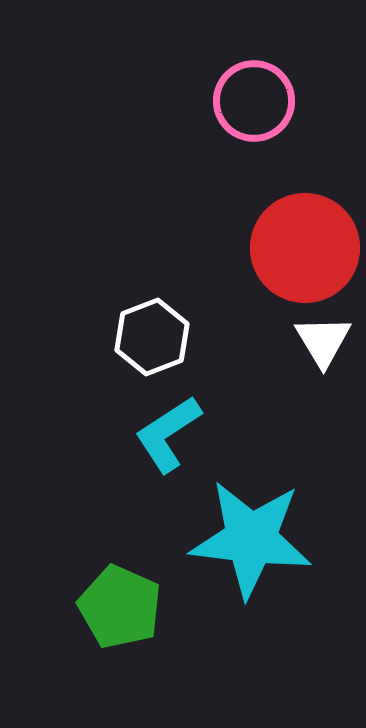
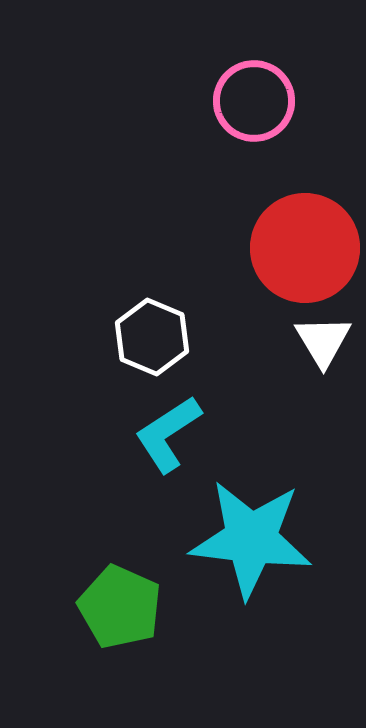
white hexagon: rotated 16 degrees counterclockwise
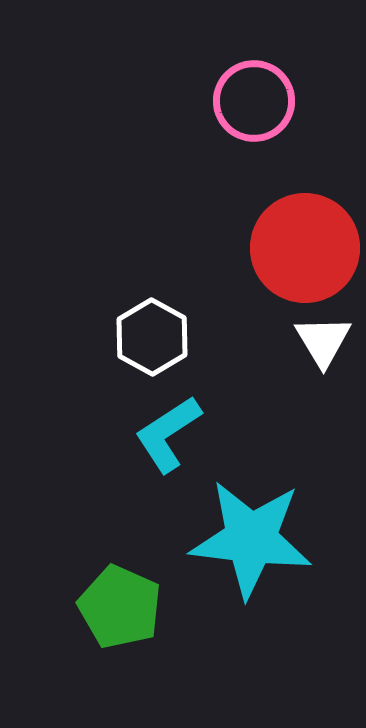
white hexagon: rotated 6 degrees clockwise
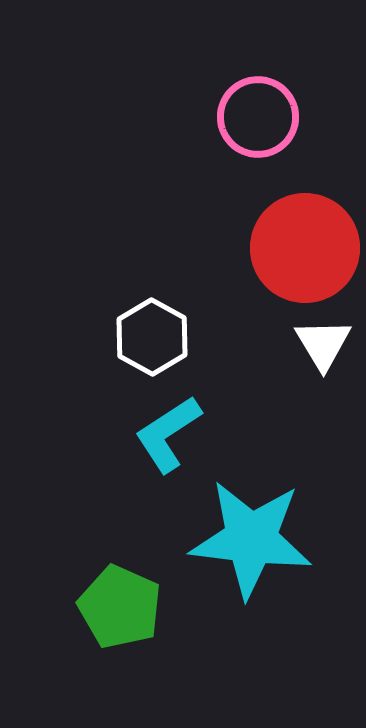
pink circle: moved 4 px right, 16 px down
white triangle: moved 3 px down
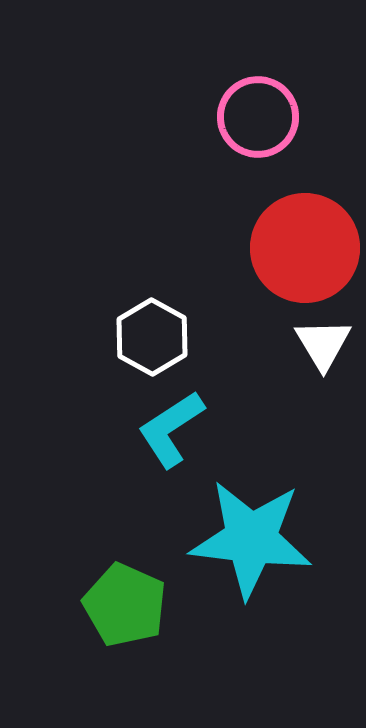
cyan L-shape: moved 3 px right, 5 px up
green pentagon: moved 5 px right, 2 px up
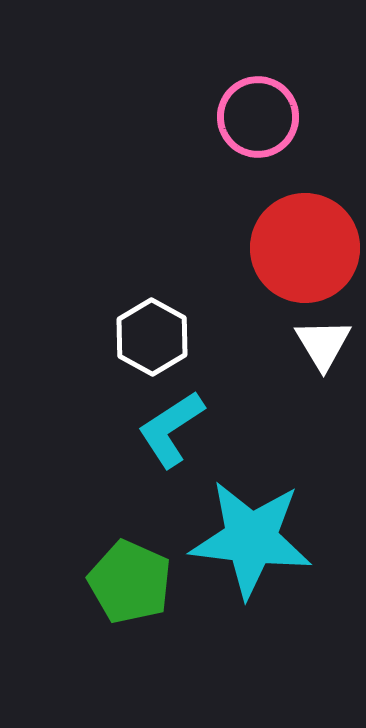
green pentagon: moved 5 px right, 23 px up
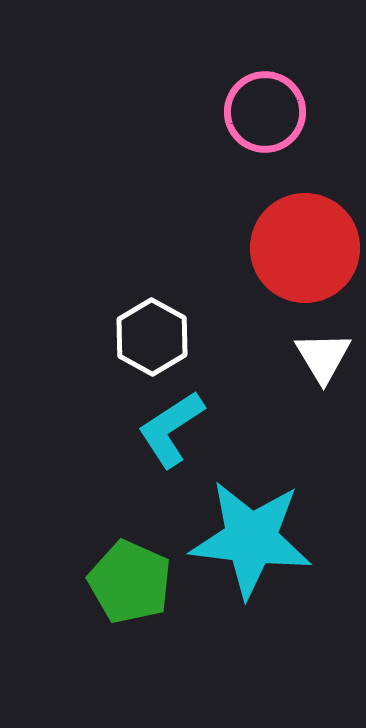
pink circle: moved 7 px right, 5 px up
white triangle: moved 13 px down
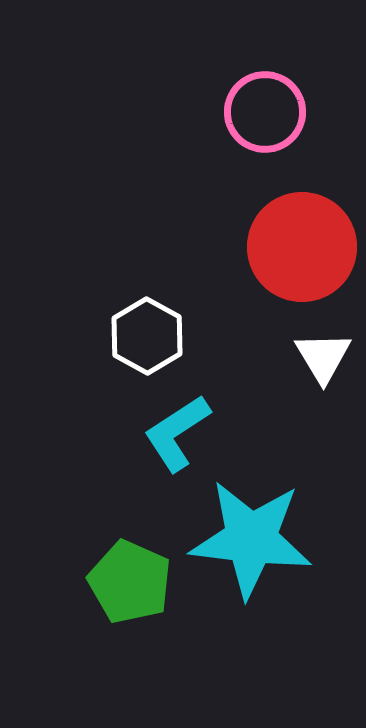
red circle: moved 3 px left, 1 px up
white hexagon: moved 5 px left, 1 px up
cyan L-shape: moved 6 px right, 4 px down
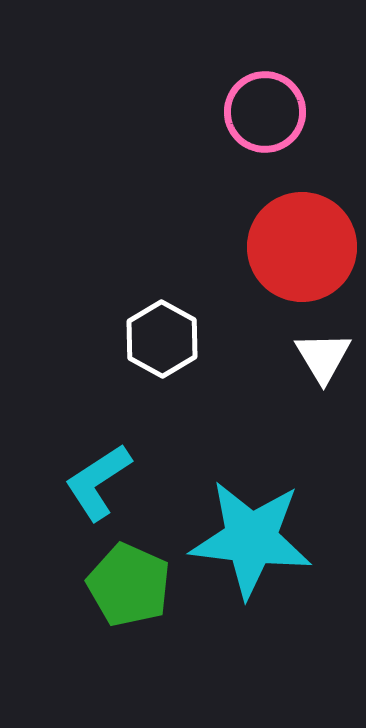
white hexagon: moved 15 px right, 3 px down
cyan L-shape: moved 79 px left, 49 px down
green pentagon: moved 1 px left, 3 px down
